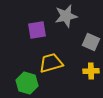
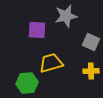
purple square: rotated 12 degrees clockwise
green hexagon: rotated 20 degrees counterclockwise
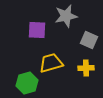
gray square: moved 2 px left, 2 px up
yellow cross: moved 5 px left, 3 px up
green hexagon: rotated 10 degrees counterclockwise
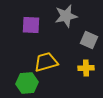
purple square: moved 6 px left, 5 px up
yellow trapezoid: moved 5 px left, 1 px up
green hexagon: rotated 10 degrees clockwise
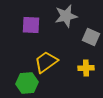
gray square: moved 2 px right, 3 px up
yellow trapezoid: rotated 20 degrees counterclockwise
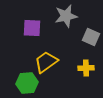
purple square: moved 1 px right, 3 px down
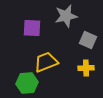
gray square: moved 3 px left, 3 px down
yellow trapezoid: rotated 15 degrees clockwise
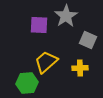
gray star: rotated 20 degrees counterclockwise
purple square: moved 7 px right, 3 px up
yellow trapezoid: rotated 20 degrees counterclockwise
yellow cross: moved 6 px left
